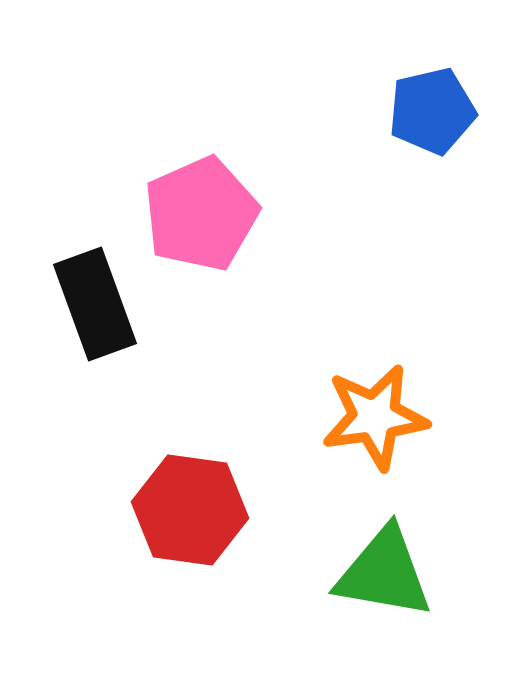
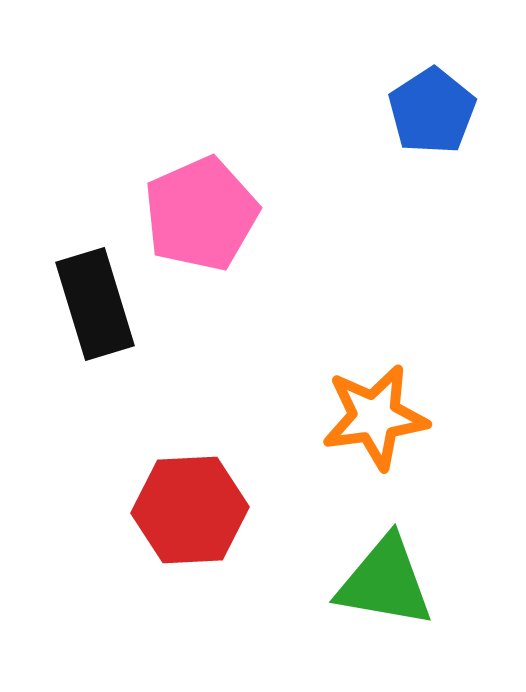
blue pentagon: rotated 20 degrees counterclockwise
black rectangle: rotated 3 degrees clockwise
red hexagon: rotated 11 degrees counterclockwise
green triangle: moved 1 px right, 9 px down
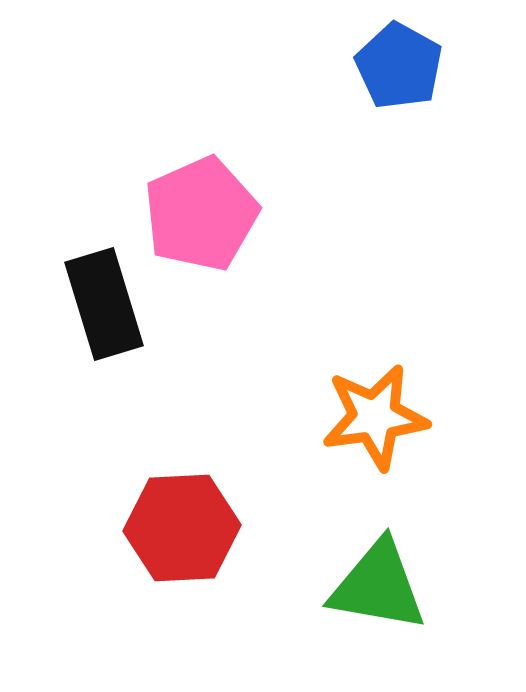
blue pentagon: moved 33 px left, 45 px up; rotated 10 degrees counterclockwise
black rectangle: moved 9 px right
red hexagon: moved 8 px left, 18 px down
green triangle: moved 7 px left, 4 px down
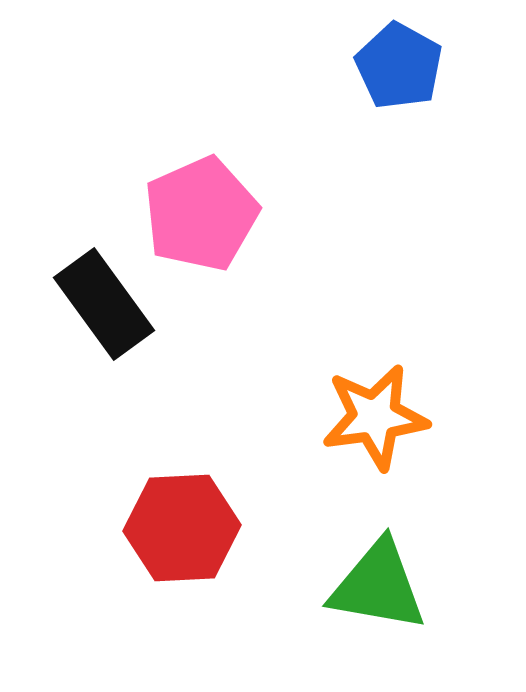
black rectangle: rotated 19 degrees counterclockwise
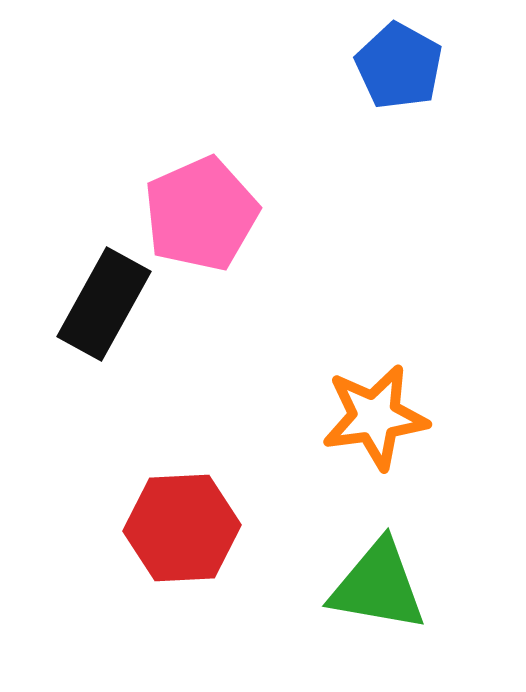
black rectangle: rotated 65 degrees clockwise
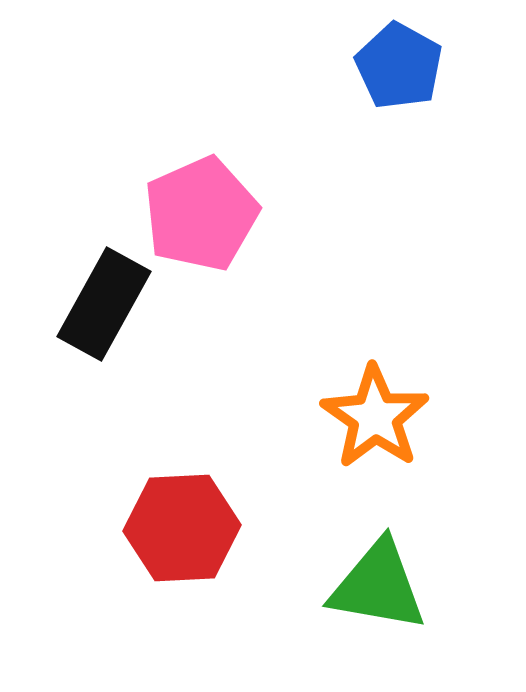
orange star: rotated 29 degrees counterclockwise
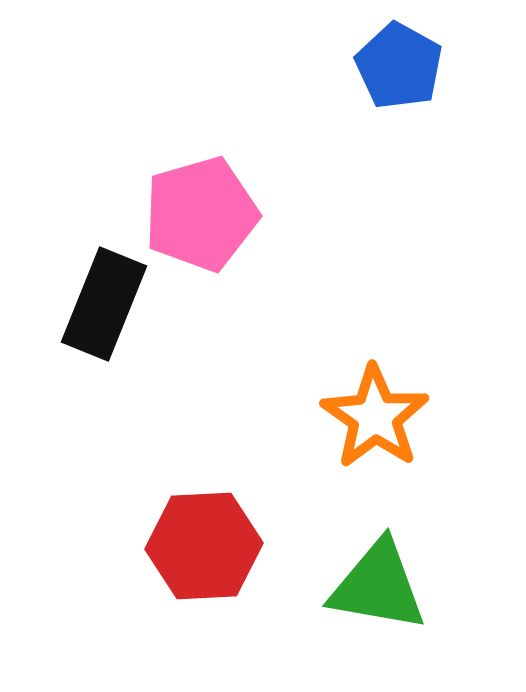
pink pentagon: rotated 8 degrees clockwise
black rectangle: rotated 7 degrees counterclockwise
red hexagon: moved 22 px right, 18 px down
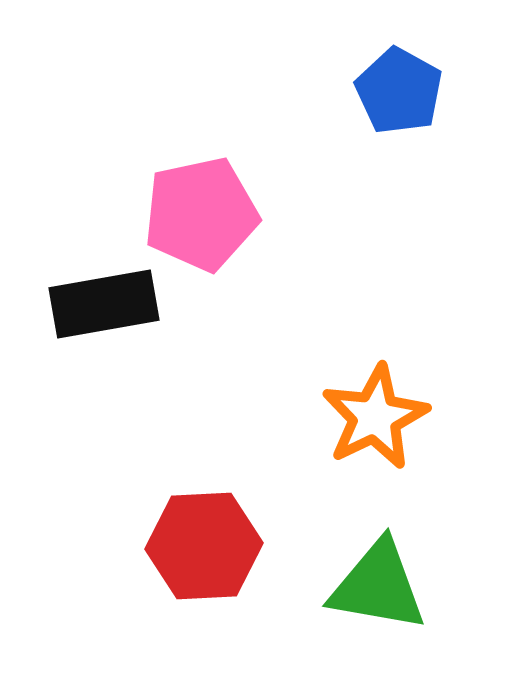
blue pentagon: moved 25 px down
pink pentagon: rotated 4 degrees clockwise
black rectangle: rotated 58 degrees clockwise
orange star: rotated 11 degrees clockwise
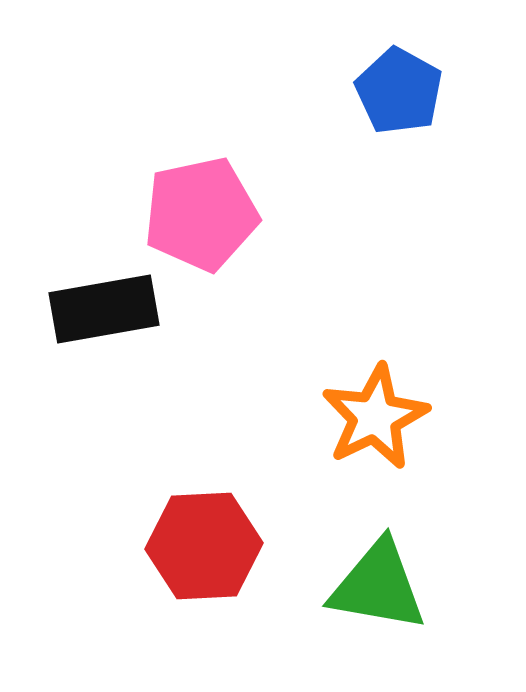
black rectangle: moved 5 px down
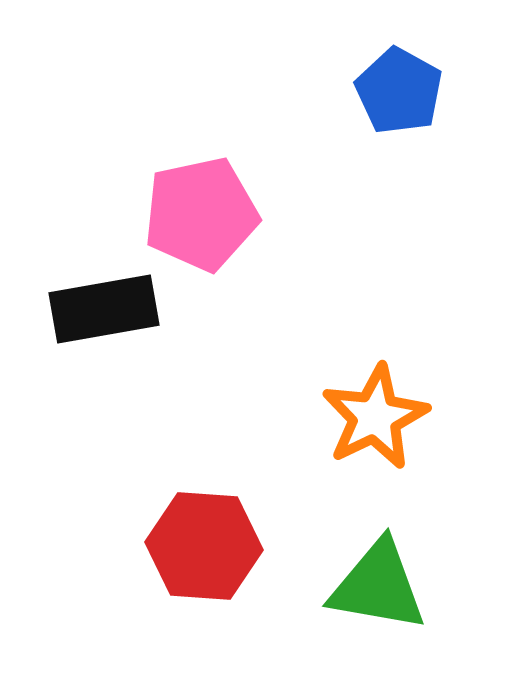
red hexagon: rotated 7 degrees clockwise
